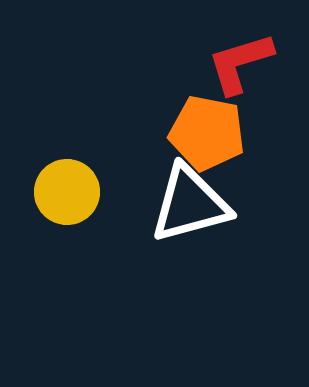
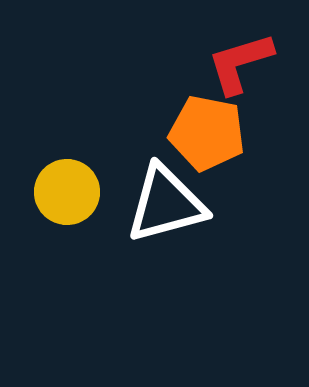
white triangle: moved 24 px left
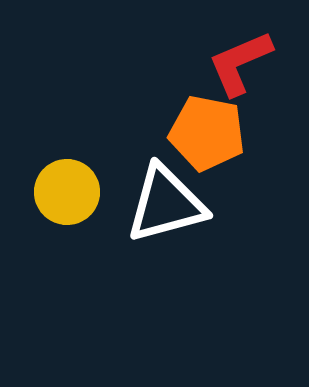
red L-shape: rotated 6 degrees counterclockwise
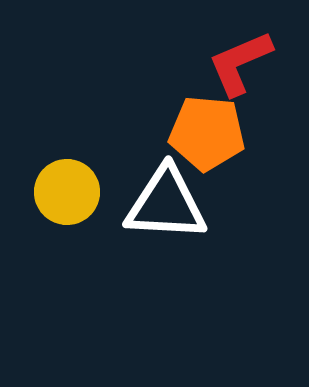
orange pentagon: rotated 6 degrees counterclockwise
white triangle: rotated 18 degrees clockwise
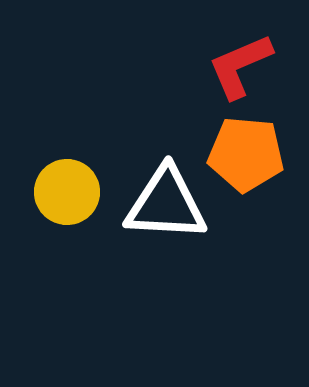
red L-shape: moved 3 px down
orange pentagon: moved 39 px right, 21 px down
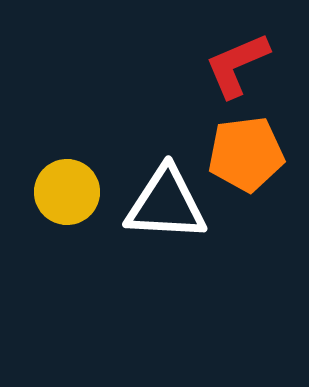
red L-shape: moved 3 px left, 1 px up
orange pentagon: rotated 12 degrees counterclockwise
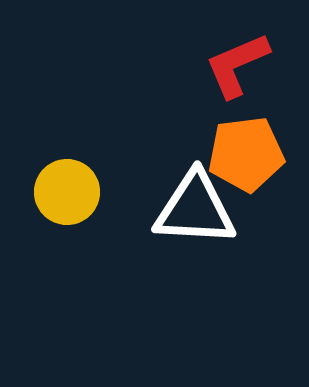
white triangle: moved 29 px right, 5 px down
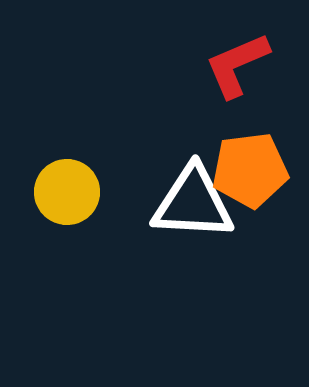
orange pentagon: moved 4 px right, 16 px down
white triangle: moved 2 px left, 6 px up
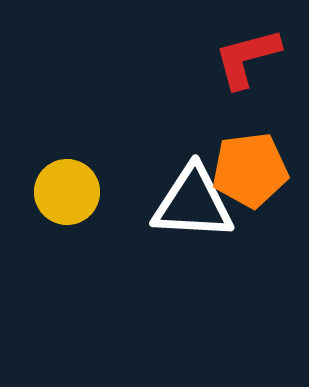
red L-shape: moved 10 px right, 7 px up; rotated 8 degrees clockwise
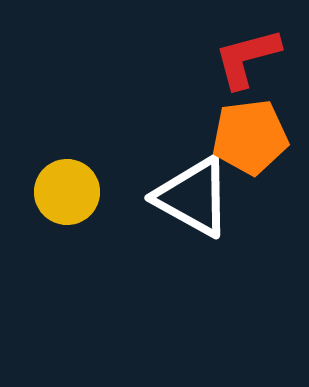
orange pentagon: moved 33 px up
white triangle: moved 6 px up; rotated 26 degrees clockwise
